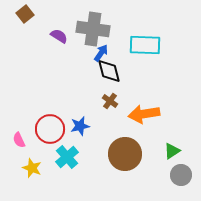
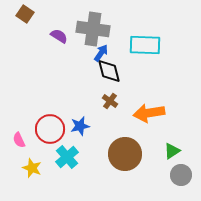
brown square: rotated 18 degrees counterclockwise
orange arrow: moved 5 px right, 1 px up
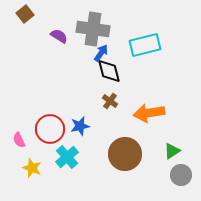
brown square: rotated 18 degrees clockwise
cyan rectangle: rotated 16 degrees counterclockwise
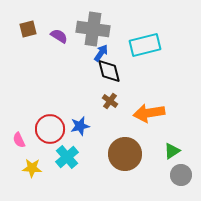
brown square: moved 3 px right, 15 px down; rotated 24 degrees clockwise
yellow star: rotated 18 degrees counterclockwise
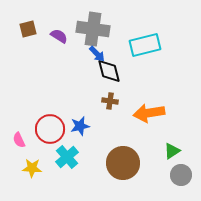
blue arrow: moved 4 px left, 1 px down; rotated 102 degrees clockwise
brown cross: rotated 28 degrees counterclockwise
brown circle: moved 2 px left, 9 px down
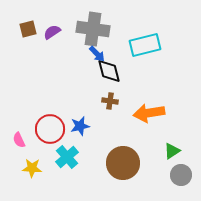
purple semicircle: moved 7 px left, 4 px up; rotated 66 degrees counterclockwise
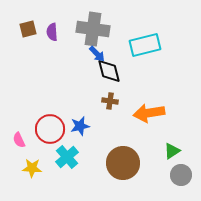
purple semicircle: rotated 60 degrees counterclockwise
